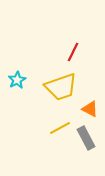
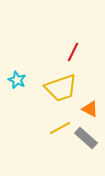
cyan star: rotated 18 degrees counterclockwise
yellow trapezoid: moved 1 px down
gray rectangle: rotated 20 degrees counterclockwise
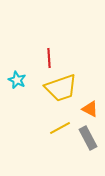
red line: moved 24 px left, 6 px down; rotated 30 degrees counterclockwise
gray rectangle: moved 2 px right; rotated 20 degrees clockwise
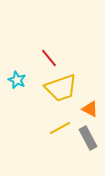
red line: rotated 36 degrees counterclockwise
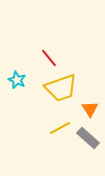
orange triangle: rotated 30 degrees clockwise
gray rectangle: rotated 20 degrees counterclockwise
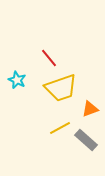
orange triangle: rotated 42 degrees clockwise
gray rectangle: moved 2 px left, 2 px down
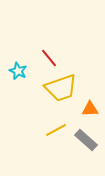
cyan star: moved 1 px right, 9 px up
orange triangle: rotated 18 degrees clockwise
yellow line: moved 4 px left, 2 px down
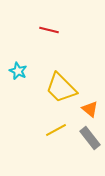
red line: moved 28 px up; rotated 36 degrees counterclockwise
yellow trapezoid: rotated 64 degrees clockwise
orange triangle: rotated 42 degrees clockwise
gray rectangle: moved 4 px right, 2 px up; rotated 10 degrees clockwise
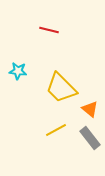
cyan star: rotated 18 degrees counterclockwise
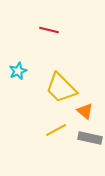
cyan star: rotated 30 degrees counterclockwise
orange triangle: moved 5 px left, 2 px down
gray rectangle: rotated 40 degrees counterclockwise
